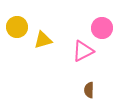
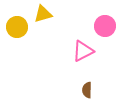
pink circle: moved 3 px right, 2 px up
yellow triangle: moved 26 px up
brown semicircle: moved 2 px left
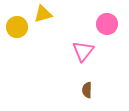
pink circle: moved 2 px right, 2 px up
pink triangle: rotated 25 degrees counterclockwise
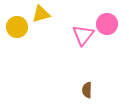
yellow triangle: moved 2 px left
pink triangle: moved 16 px up
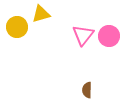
pink circle: moved 2 px right, 12 px down
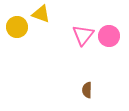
yellow triangle: rotated 36 degrees clockwise
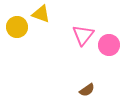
pink circle: moved 9 px down
brown semicircle: rotated 126 degrees counterclockwise
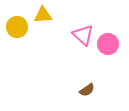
yellow triangle: moved 2 px right, 1 px down; rotated 24 degrees counterclockwise
pink triangle: rotated 25 degrees counterclockwise
pink circle: moved 1 px left, 1 px up
